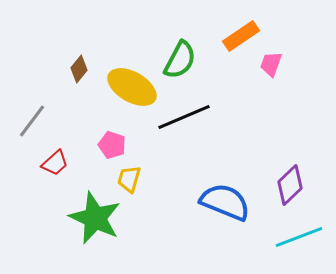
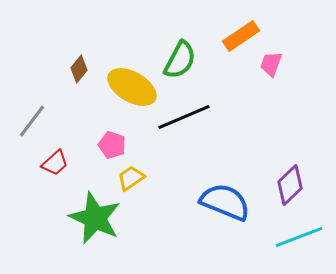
yellow trapezoid: moved 2 px right, 1 px up; rotated 40 degrees clockwise
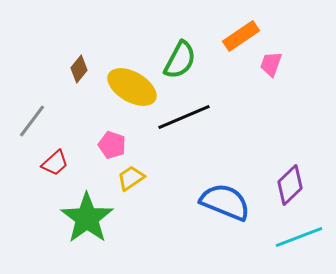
green star: moved 8 px left; rotated 12 degrees clockwise
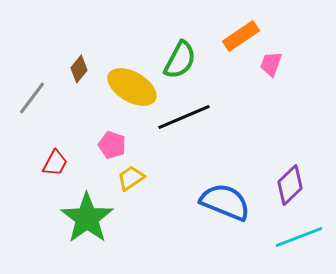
gray line: moved 23 px up
red trapezoid: rotated 20 degrees counterclockwise
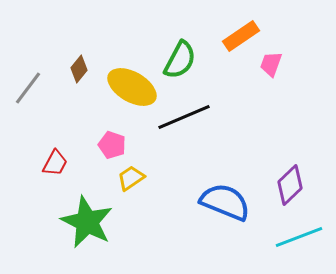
gray line: moved 4 px left, 10 px up
green star: moved 4 px down; rotated 10 degrees counterclockwise
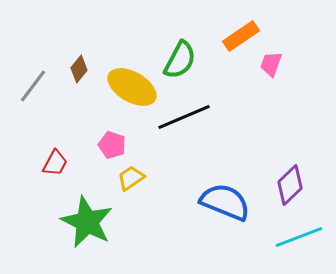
gray line: moved 5 px right, 2 px up
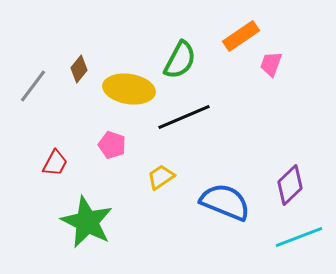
yellow ellipse: moved 3 px left, 2 px down; rotated 21 degrees counterclockwise
yellow trapezoid: moved 30 px right, 1 px up
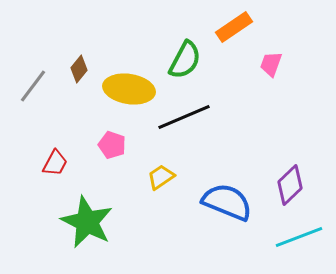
orange rectangle: moved 7 px left, 9 px up
green semicircle: moved 5 px right
blue semicircle: moved 2 px right
